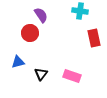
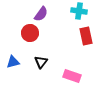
cyan cross: moved 1 px left
purple semicircle: moved 1 px up; rotated 70 degrees clockwise
red rectangle: moved 8 px left, 2 px up
blue triangle: moved 5 px left
black triangle: moved 12 px up
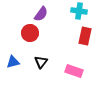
red rectangle: moved 1 px left; rotated 24 degrees clockwise
pink rectangle: moved 2 px right, 5 px up
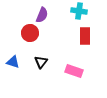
purple semicircle: moved 1 px right, 1 px down; rotated 14 degrees counterclockwise
red rectangle: rotated 12 degrees counterclockwise
blue triangle: rotated 32 degrees clockwise
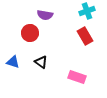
cyan cross: moved 8 px right; rotated 28 degrees counterclockwise
purple semicircle: moved 3 px right; rotated 77 degrees clockwise
red rectangle: rotated 30 degrees counterclockwise
black triangle: rotated 32 degrees counterclockwise
pink rectangle: moved 3 px right, 6 px down
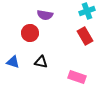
black triangle: rotated 24 degrees counterclockwise
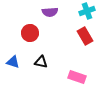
purple semicircle: moved 5 px right, 3 px up; rotated 14 degrees counterclockwise
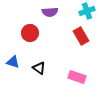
red rectangle: moved 4 px left
black triangle: moved 2 px left, 6 px down; rotated 24 degrees clockwise
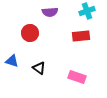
red rectangle: rotated 66 degrees counterclockwise
blue triangle: moved 1 px left, 1 px up
